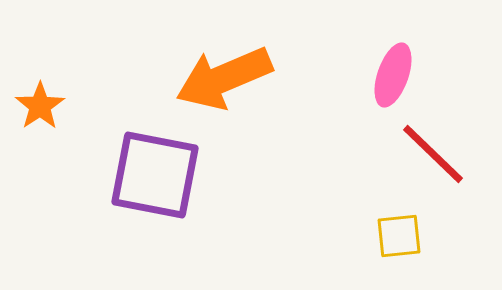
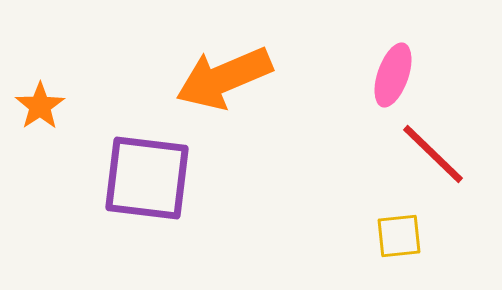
purple square: moved 8 px left, 3 px down; rotated 4 degrees counterclockwise
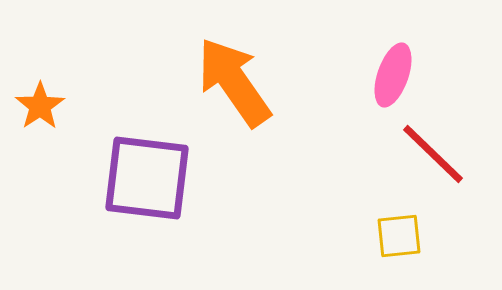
orange arrow: moved 10 px right, 4 px down; rotated 78 degrees clockwise
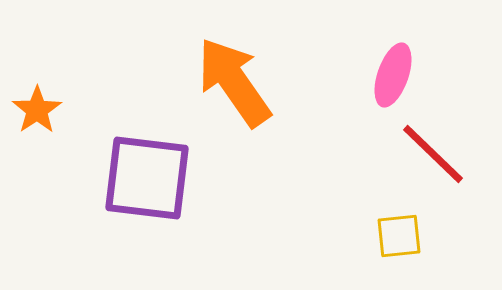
orange star: moved 3 px left, 4 px down
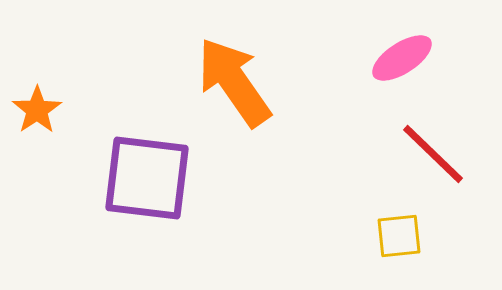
pink ellipse: moved 9 px right, 17 px up; rotated 38 degrees clockwise
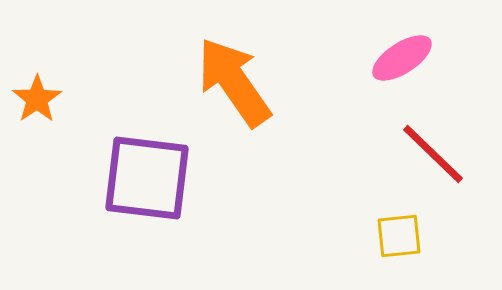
orange star: moved 11 px up
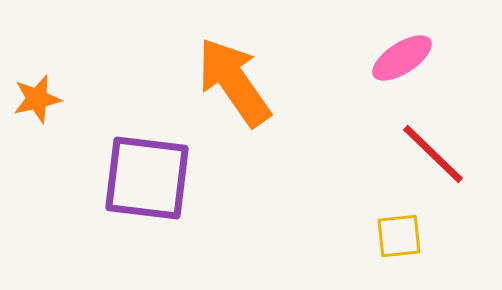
orange star: rotated 21 degrees clockwise
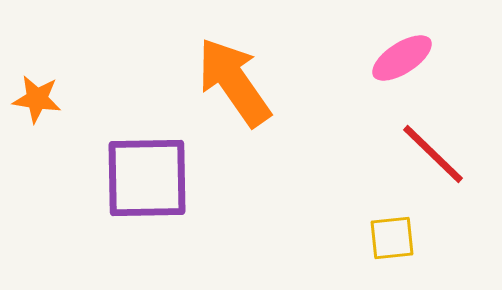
orange star: rotated 21 degrees clockwise
purple square: rotated 8 degrees counterclockwise
yellow square: moved 7 px left, 2 px down
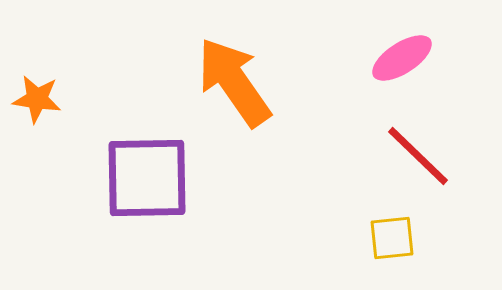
red line: moved 15 px left, 2 px down
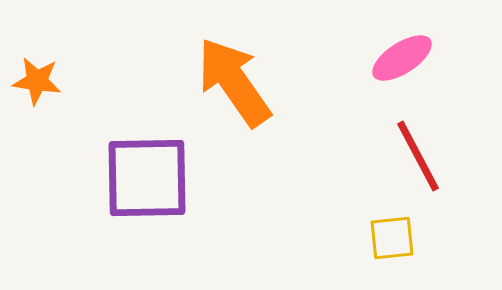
orange star: moved 18 px up
red line: rotated 18 degrees clockwise
